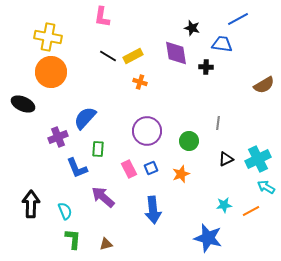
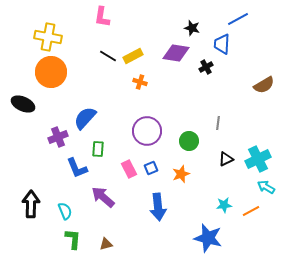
blue trapezoid: rotated 95 degrees counterclockwise
purple diamond: rotated 72 degrees counterclockwise
black cross: rotated 32 degrees counterclockwise
blue arrow: moved 5 px right, 3 px up
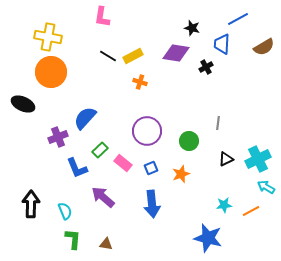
brown semicircle: moved 38 px up
green rectangle: moved 2 px right, 1 px down; rotated 42 degrees clockwise
pink rectangle: moved 6 px left, 6 px up; rotated 24 degrees counterclockwise
blue arrow: moved 6 px left, 3 px up
brown triangle: rotated 24 degrees clockwise
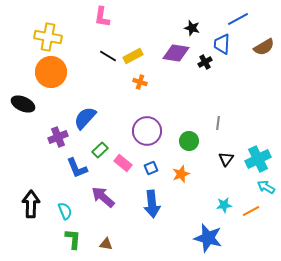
black cross: moved 1 px left, 5 px up
black triangle: rotated 28 degrees counterclockwise
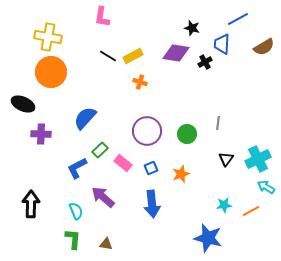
purple cross: moved 17 px left, 3 px up; rotated 24 degrees clockwise
green circle: moved 2 px left, 7 px up
blue L-shape: rotated 85 degrees clockwise
cyan semicircle: moved 11 px right
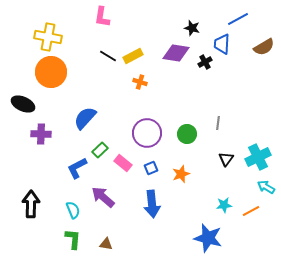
purple circle: moved 2 px down
cyan cross: moved 2 px up
cyan semicircle: moved 3 px left, 1 px up
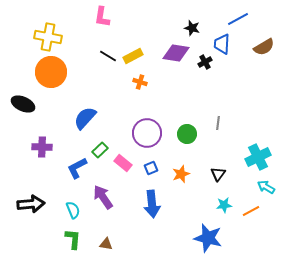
purple cross: moved 1 px right, 13 px down
black triangle: moved 8 px left, 15 px down
purple arrow: rotated 15 degrees clockwise
black arrow: rotated 84 degrees clockwise
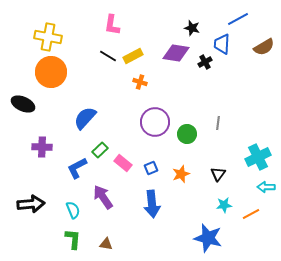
pink L-shape: moved 10 px right, 8 px down
purple circle: moved 8 px right, 11 px up
cyan arrow: rotated 30 degrees counterclockwise
orange line: moved 3 px down
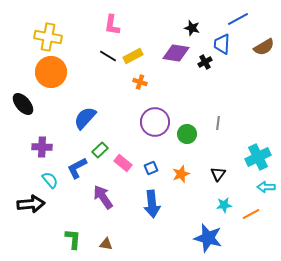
black ellipse: rotated 25 degrees clockwise
cyan semicircle: moved 23 px left, 30 px up; rotated 18 degrees counterclockwise
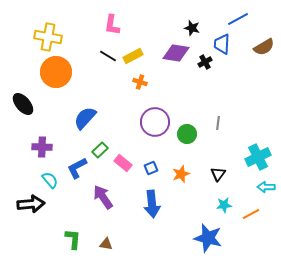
orange circle: moved 5 px right
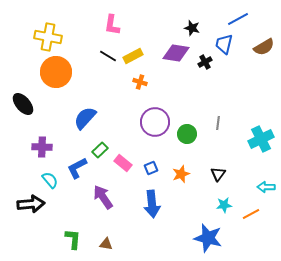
blue trapezoid: moved 2 px right; rotated 10 degrees clockwise
cyan cross: moved 3 px right, 18 px up
